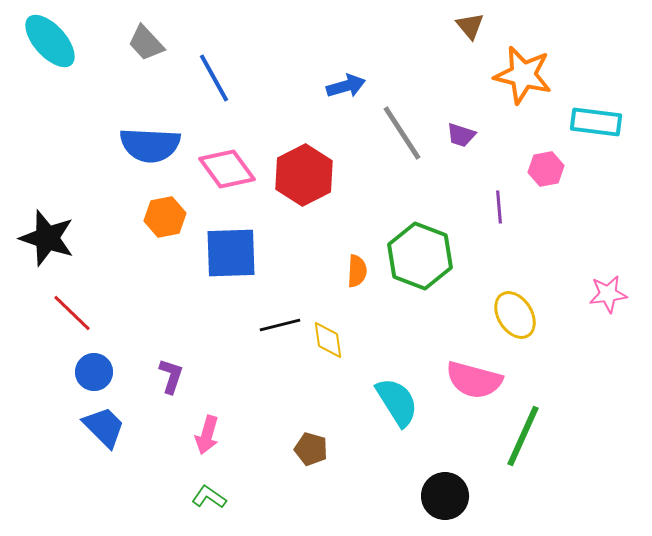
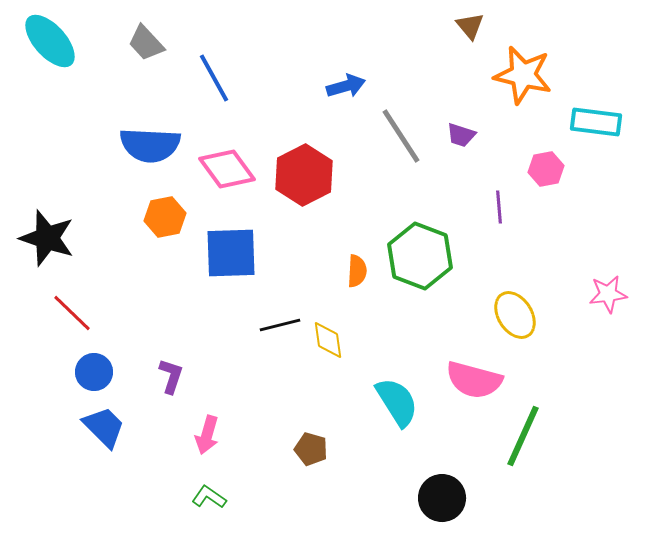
gray line: moved 1 px left, 3 px down
black circle: moved 3 px left, 2 px down
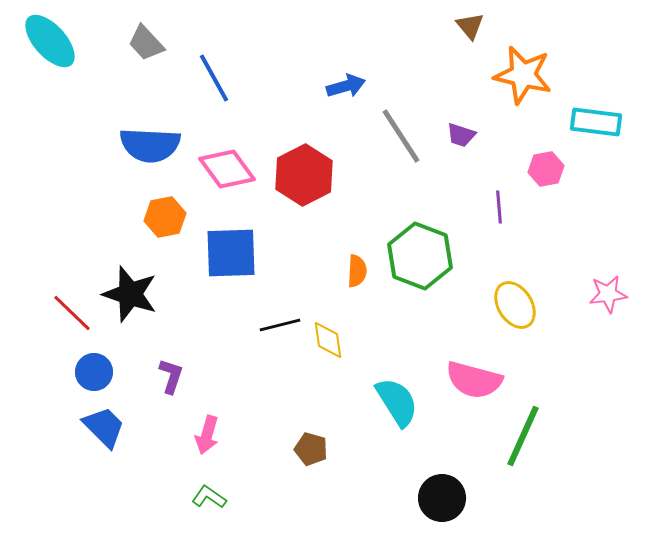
black star: moved 83 px right, 56 px down
yellow ellipse: moved 10 px up
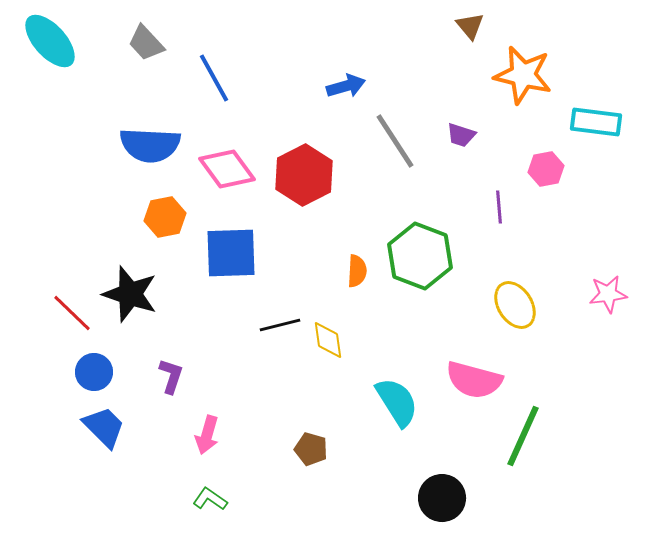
gray line: moved 6 px left, 5 px down
green L-shape: moved 1 px right, 2 px down
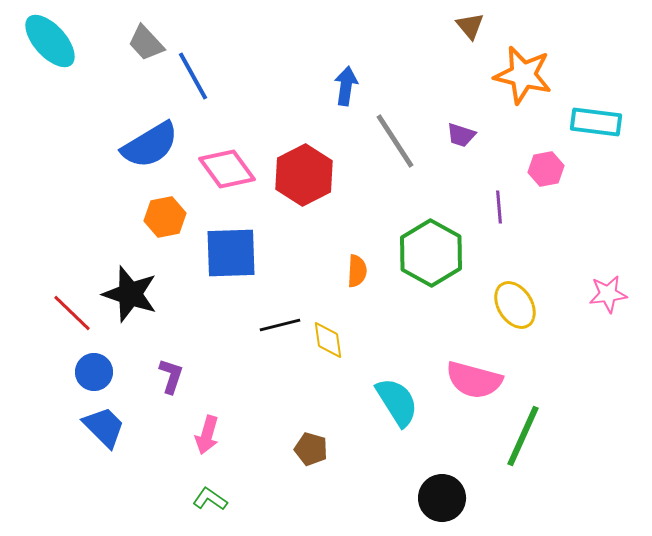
blue line: moved 21 px left, 2 px up
blue arrow: rotated 66 degrees counterclockwise
blue semicircle: rotated 34 degrees counterclockwise
green hexagon: moved 11 px right, 3 px up; rotated 8 degrees clockwise
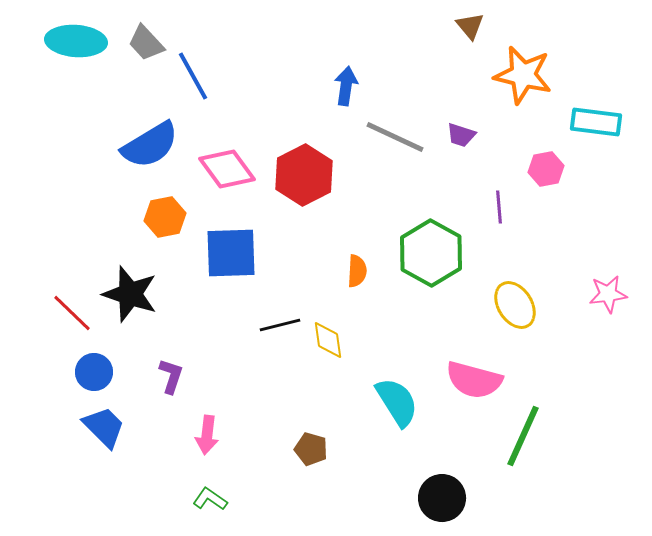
cyan ellipse: moved 26 px right; rotated 44 degrees counterclockwise
gray line: moved 4 px up; rotated 32 degrees counterclockwise
pink arrow: rotated 9 degrees counterclockwise
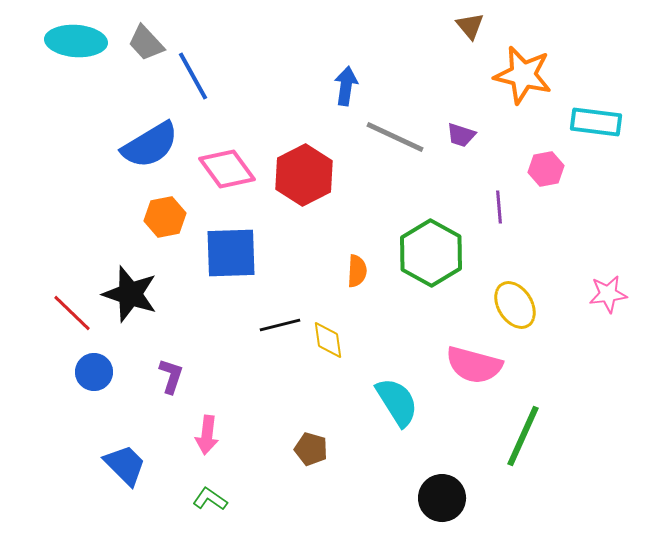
pink semicircle: moved 15 px up
blue trapezoid: moved 21 px right, 38 px down
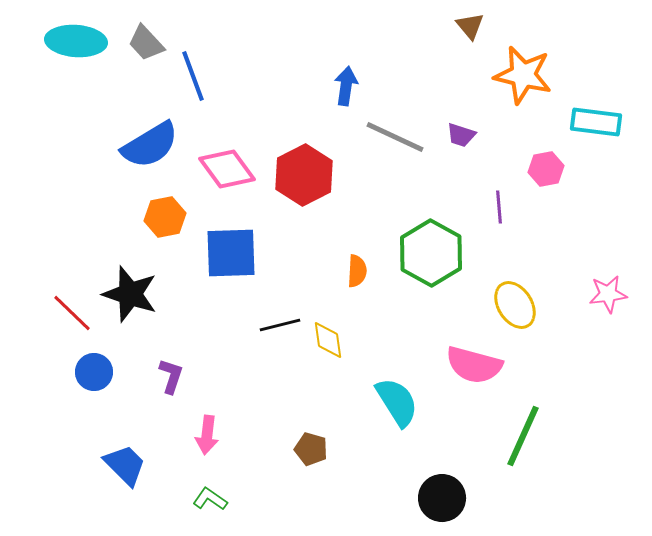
blue line: rotated 9 degrees clockwise
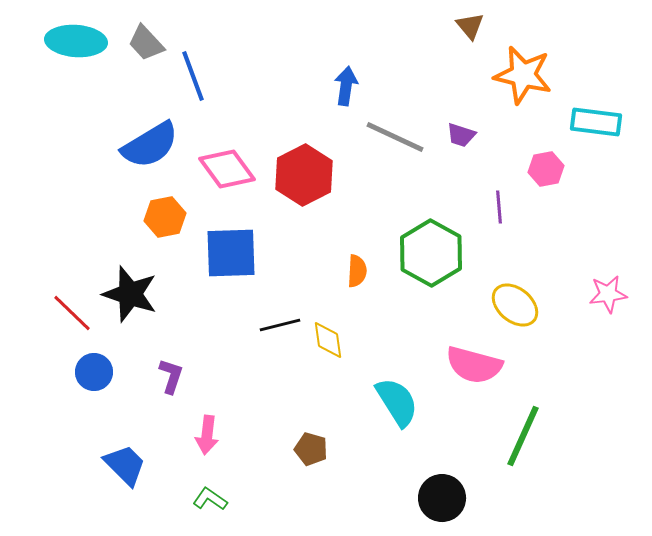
yellow ellipse: rotated 18 degrees counterclockwise
